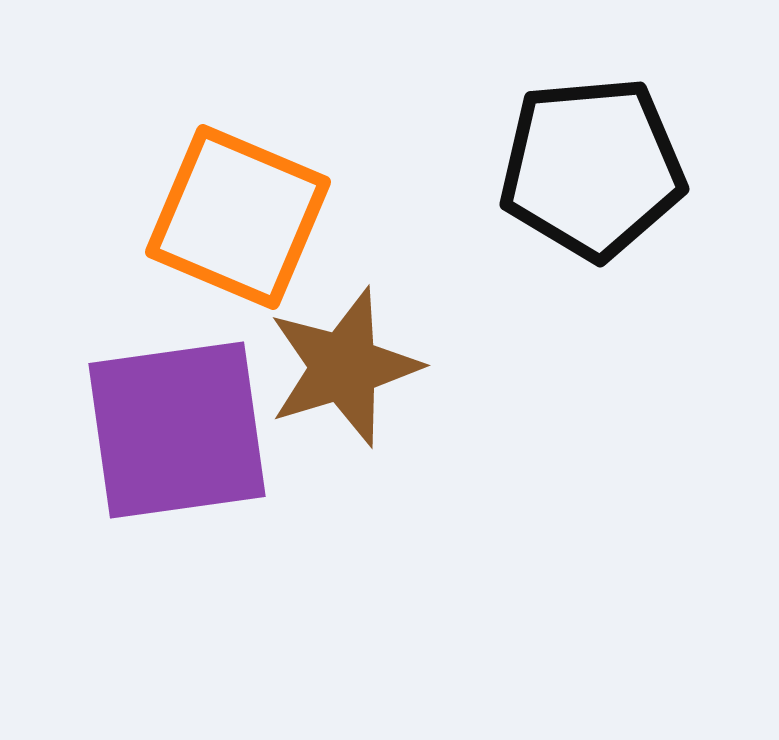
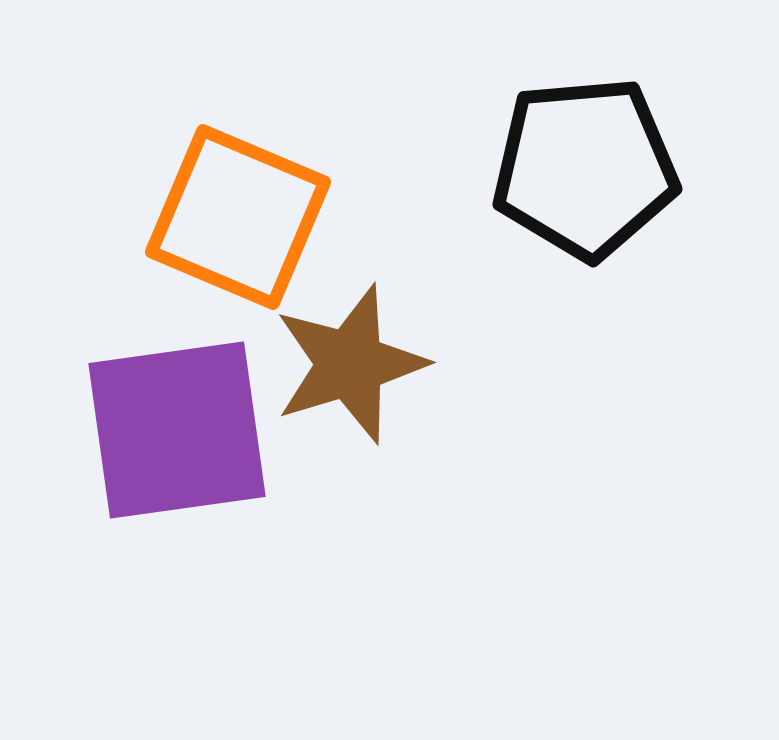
black pentagon: moved 7 px left
brown star: moved 6 px right, 3 px up
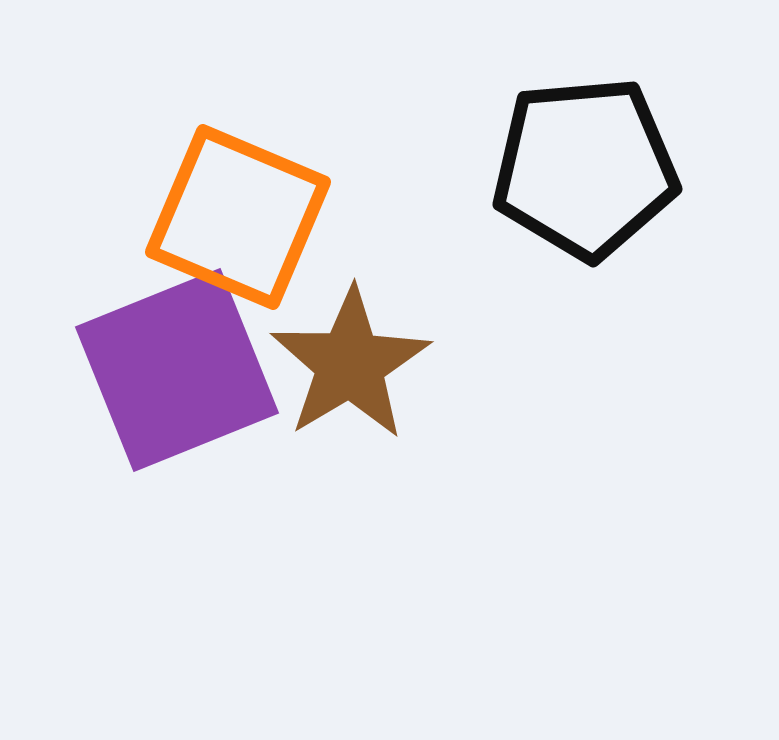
brown star: rotated 14 degrees counterclockwise
purple square: moved 60 px up; rotated 14 degrees counterclockwise
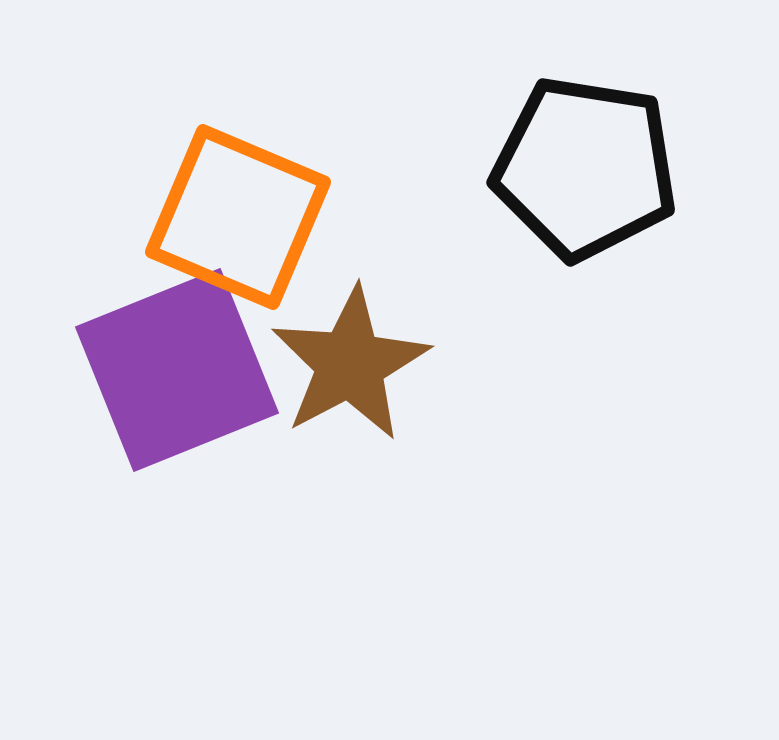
black pentagon: rotated 14 degrees clockwise
brown star: rotated 3 degrees clockwise
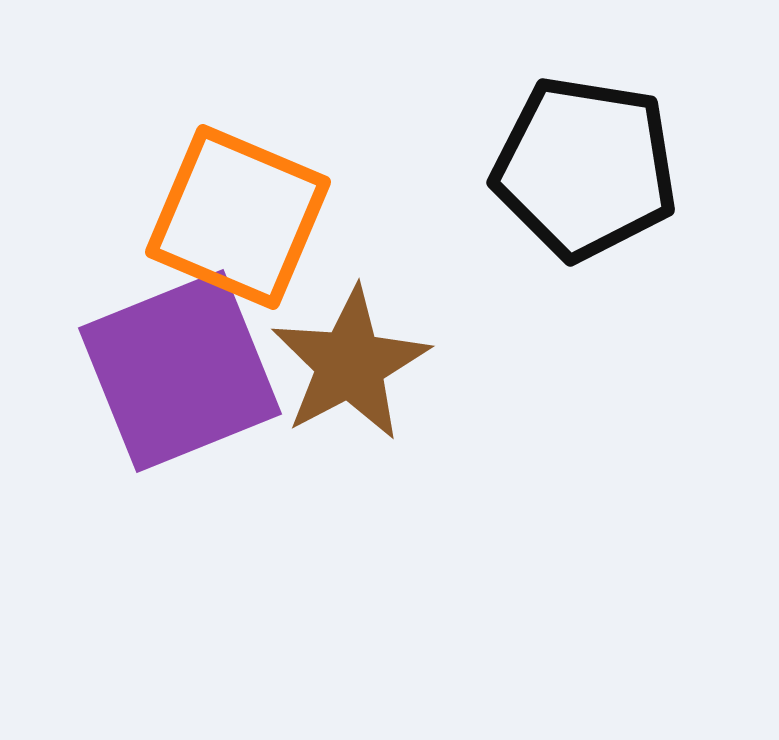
purple square: moved 3 px right, 1 px down
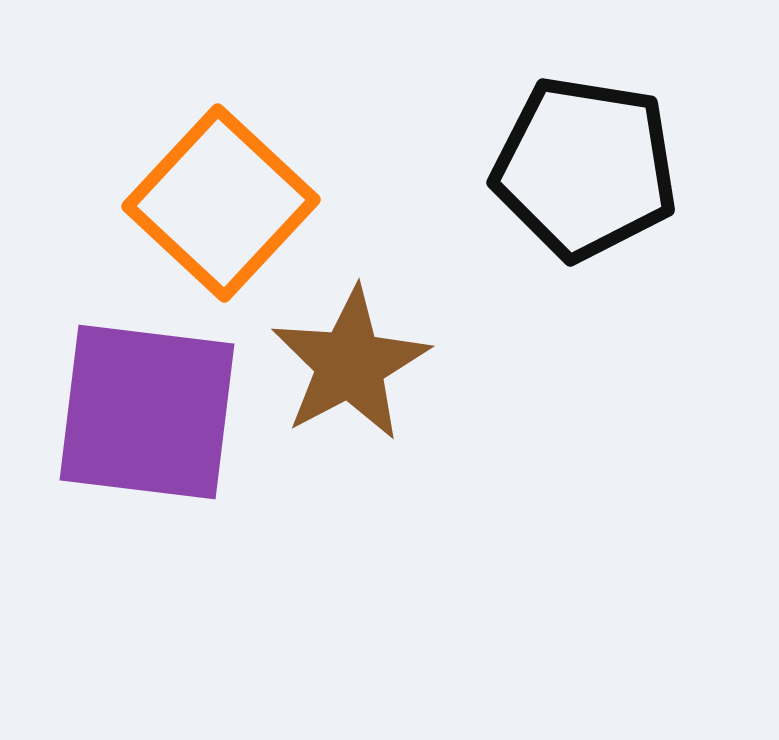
orange square: moved 17 px left, 14 px up; rotated 20 degrees clockwise
purple square: moved 33 px left, 41 px down; rotated 29 degrees clockwise
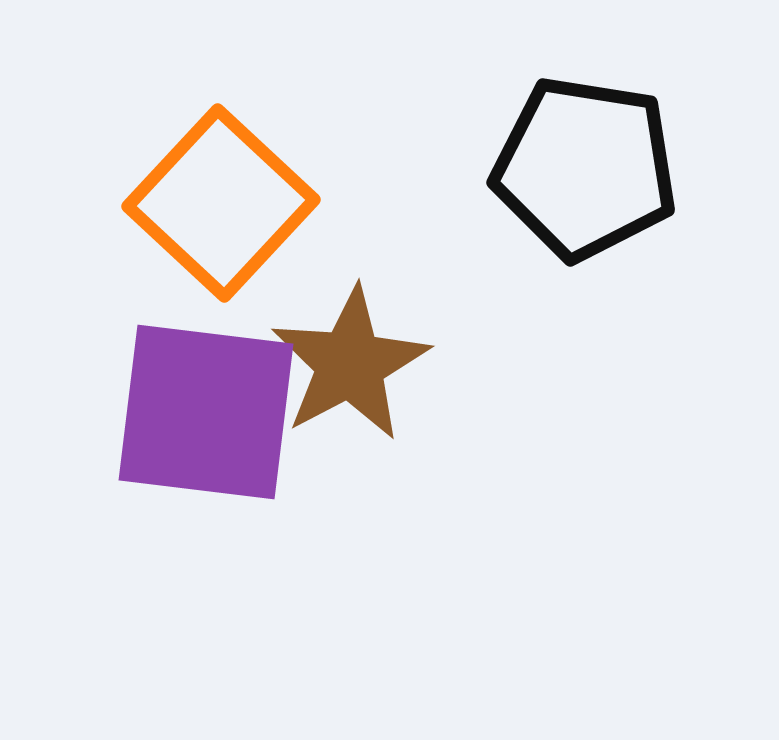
purple square: moved 59 px right
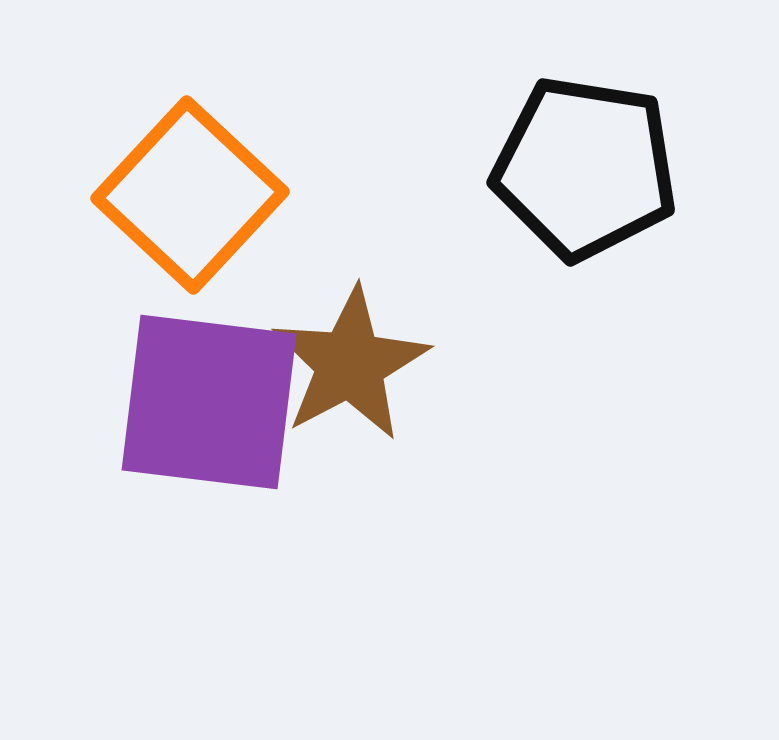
orange square: moved 31 px left, 8 px up
purple square: moved 3 px right, 10 px up
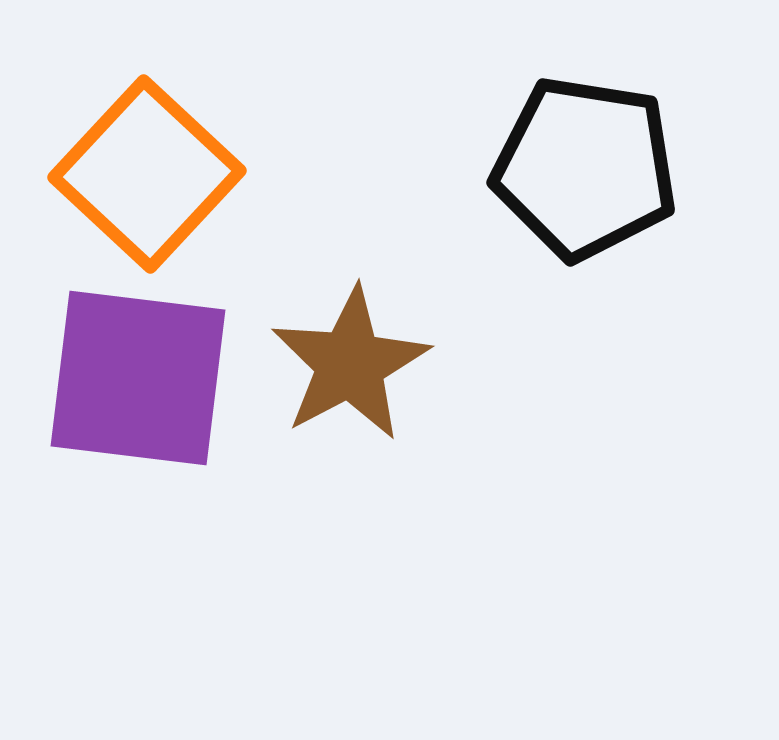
orange square: moved 43 px left, 21 px up
purple square: moved 71 px left, 24 px up
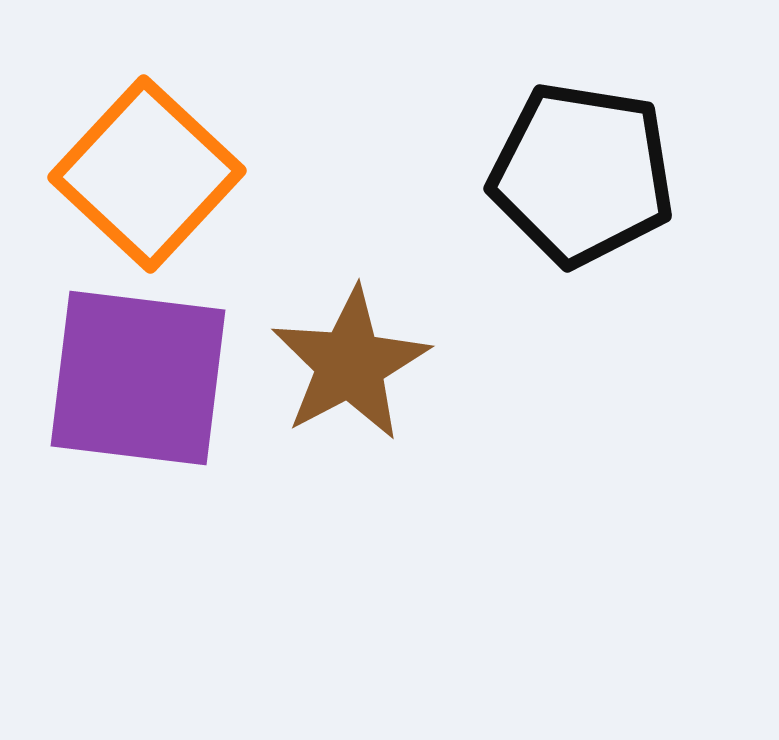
black pentagon: moved 3 px left, 6 px down
